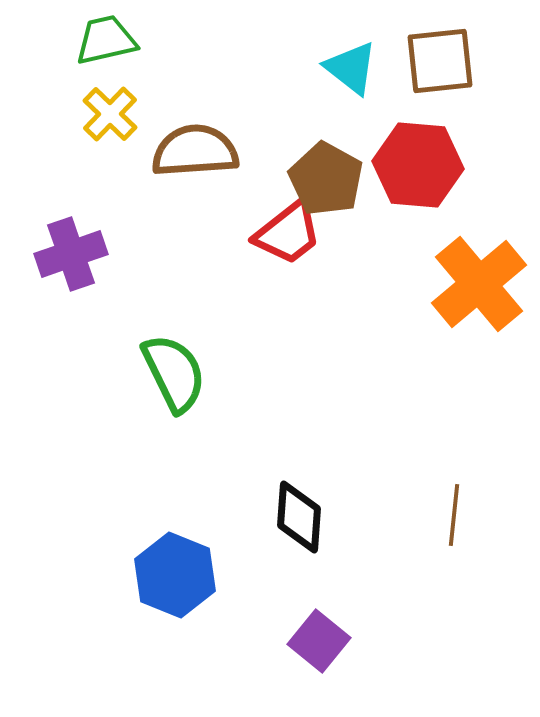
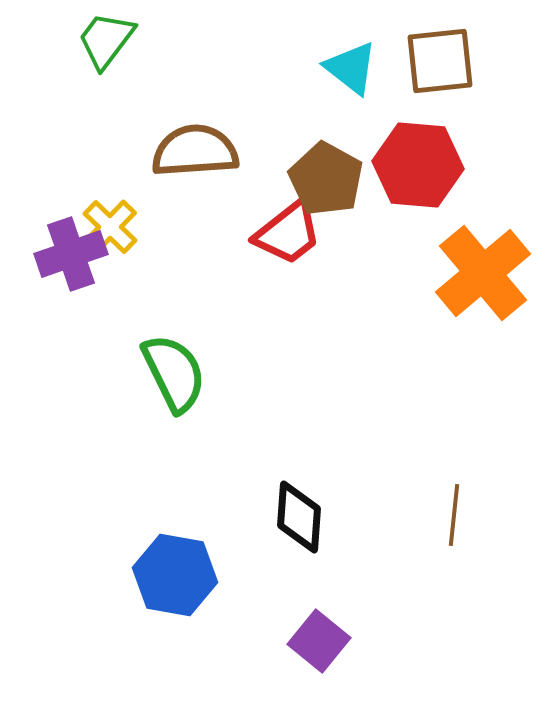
green trapezoid: rotated 40 degrees counterclockwise
yellow cross: moved 113 px down
orange cross: moved 4 px right, 11 px up
blue hexagon: rotated 12 degrees counterclockwise
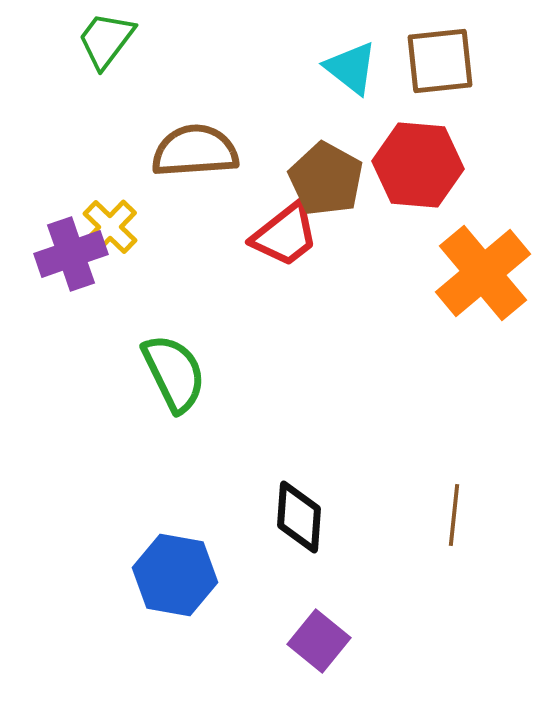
red trapezoid: moved 3 px left, 2 px down
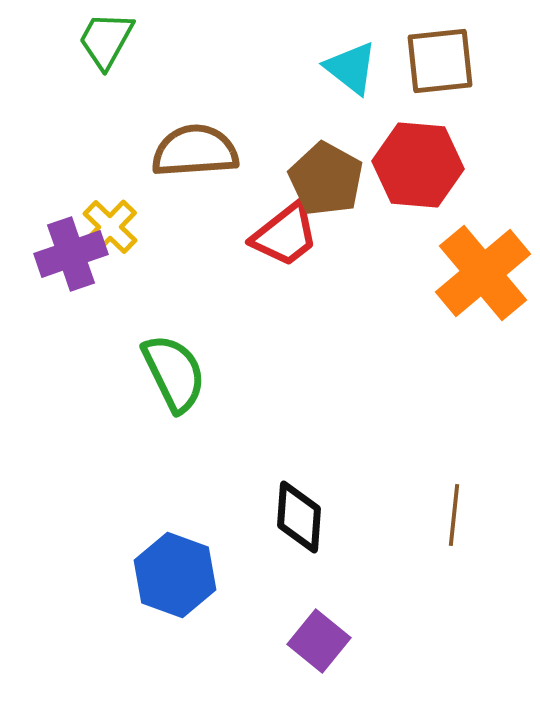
green trapezoid: rotated 8 degrees counterclockwise
blue hexagon: rotated 10 degrees clockwise
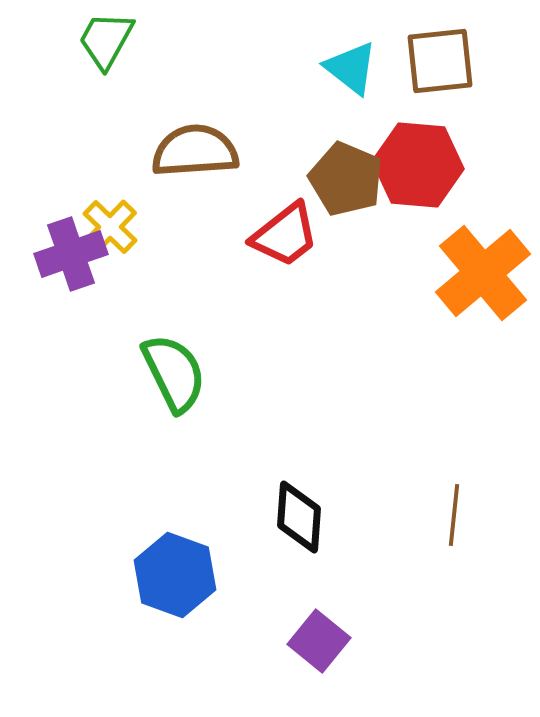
brown pentagon: moved 20 px right; rotated 6 degrees counterclockwise
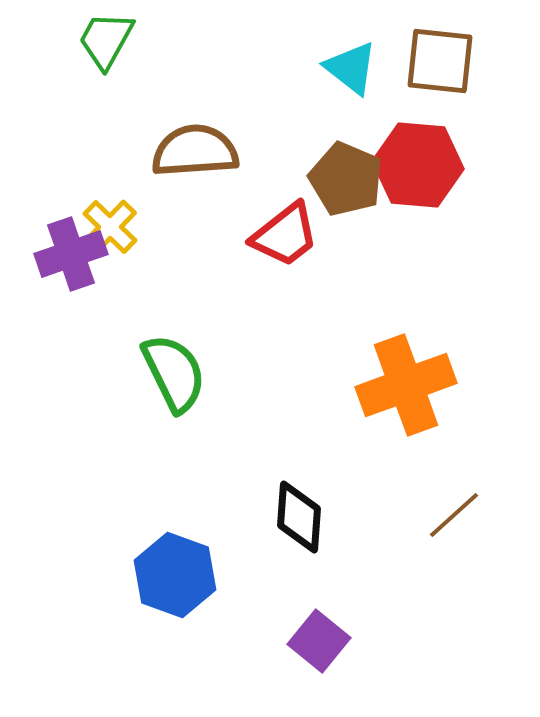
brown square: rotated 12 degrees clockwise
orange cross: moved 77 px left, 112 px down; rotated 20 degrees clockwise
brown line: rotated 42 degrees clockwise
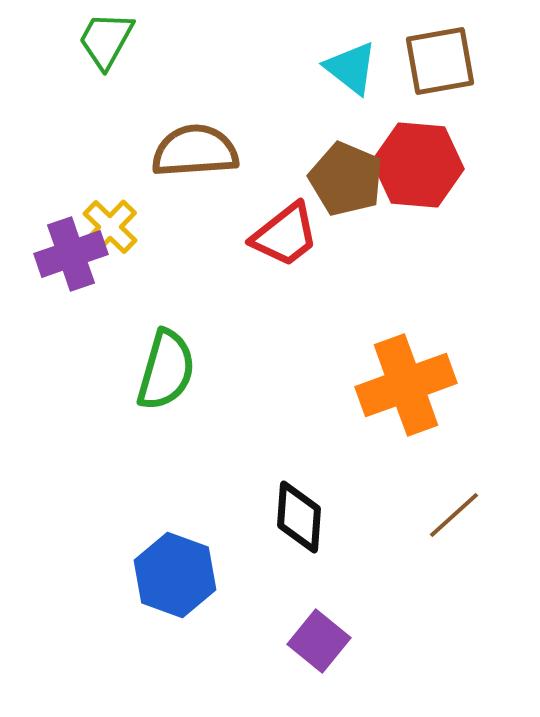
brown square: rotated 16 degrees counterclockwise
green semicircle: moved 8 px left, 3 px up; rotated 42 degrees clockwise
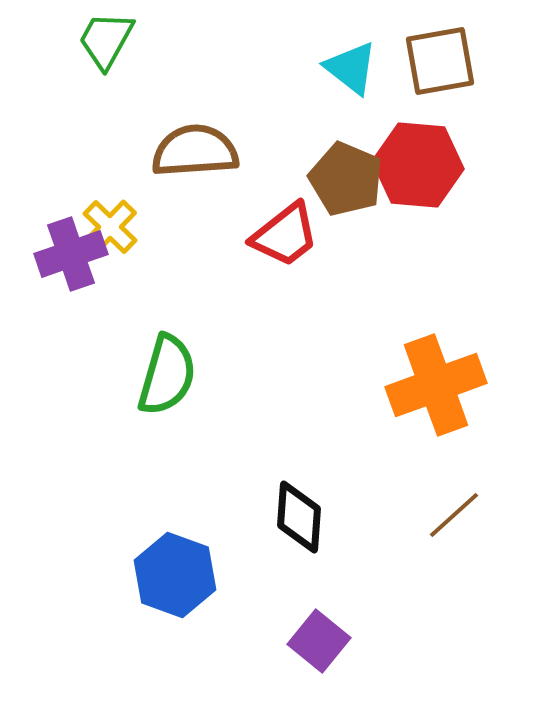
green semicircle: moved 1 px right, 5 px down
orange cross: moved 30 px right
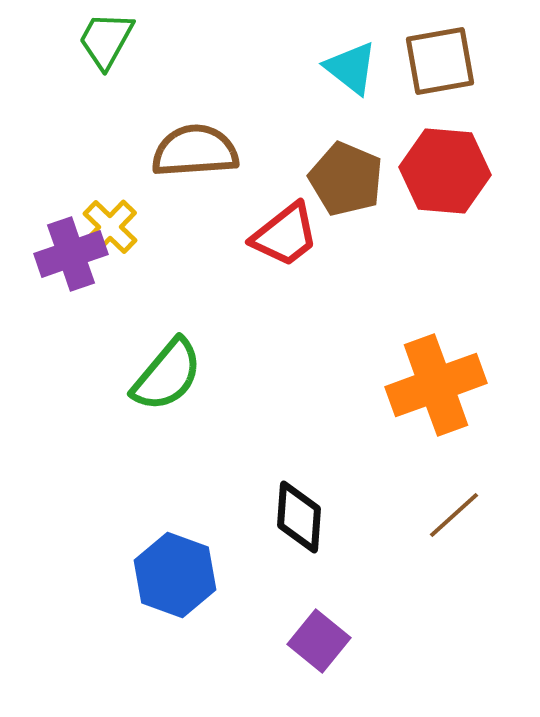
red hexagon: moved 27 px right, 6 px down
green semicircle: rotated 24 degrees clockwise
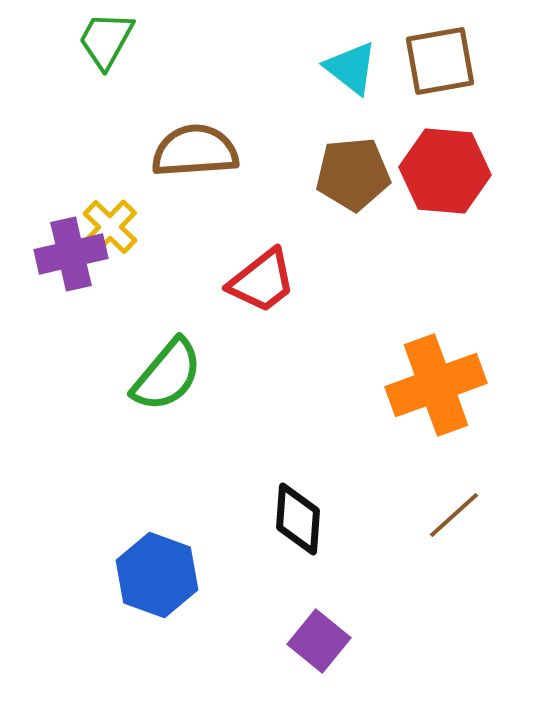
brown pentagon: moved 7 px right, 5 px up; rotated 28 degrees counterclockwise
red trapezoid: moved 23 px left, 46 px down
purple cross: rotated 6 degrees clockwise
black diamond: moved 1 px left, 2 px down
blue hexagon: moved 18 px left
